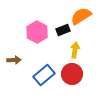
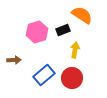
orange semicircle: moved 1 px right, 1 px up; rotated 65 degrees clockwise
pink hexagon: rotated 15 degrees clockwise
red circle: moved 4 px down
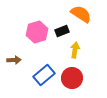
orange semicircle: moved 1 px left, 1 px up
black rectangle: moved 1 px left, 1 px down
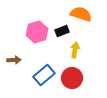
orange semicircle: rotated 15 degrees counterclockwise
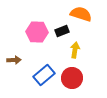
pink hexagon: rotated 20 degrees clockwise
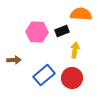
orange semicircle: rotated 15 degrees counterclockwise
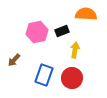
orange semicircle: moved 5 px right
pink hexagon: rotated 15 degrees counterclockwise
brown arrow: rotated 136 degrees clockwise
blue rectangle: rotated 30 degrees counterclockwise
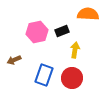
orange semicircle: moved 2 px right
brown arrow: rotated 24 degrees clockwise
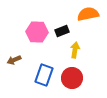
orange semicircle: rotated 15 degrees counterclockwise
pink hexagon: rotated 15 degrees clockwise
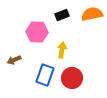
orange semicircle: moved 4 px right
black rectangle: moved 16 px up
yellow arrow: moved 13 px left
blue rectangle: moved 1 px right
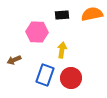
black rectangle: rotated 16 degrees clockwise
red circle: moved 1 px left
